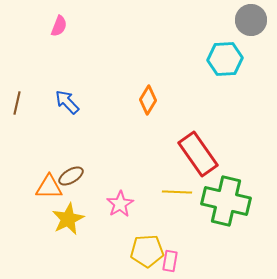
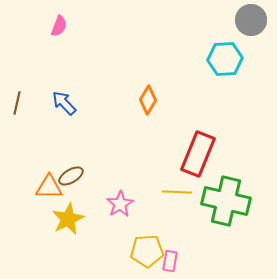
blue arrow: moved 3 px left, 1 px down
red rectangle: rotated 57 degrees clockwise
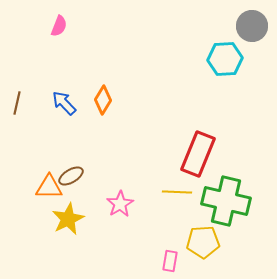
gray circle: moved 1 px right, 6 px down
orange diamond: moved 45 px left
yellow pentagon: moved 56 px right, 9 px up
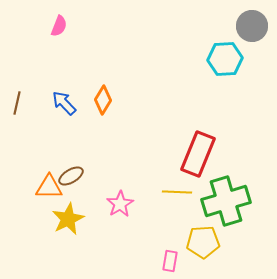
green cross: rotated 30 degrees counterclockwise
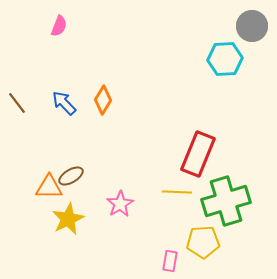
brown line: rotated 50 degrees counterclockwise
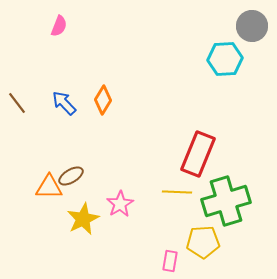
yellow star: moved 15 px right
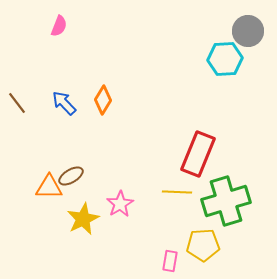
gray circle: moved 4 px left, 5 px down
yellow pentagon: moved 3 px down
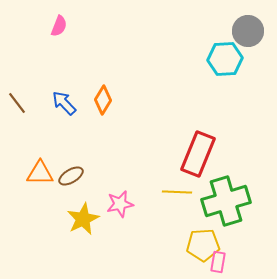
orange triangle: moved 9 px left, 14 px up
pink star: rotated 20 degrees clockwise
pink rectangle: moved 48 px right, 1 px down
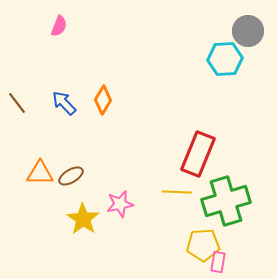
yellow star: rotated 12 degrees counterclockwise
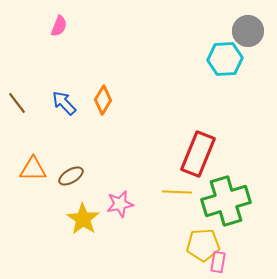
orange triangle: moved 7 px left, 4 px up
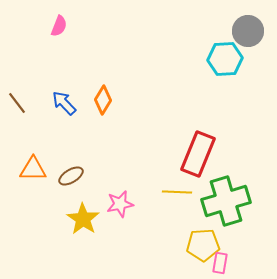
pink rectangle: moved 2 px right, 1 px down
